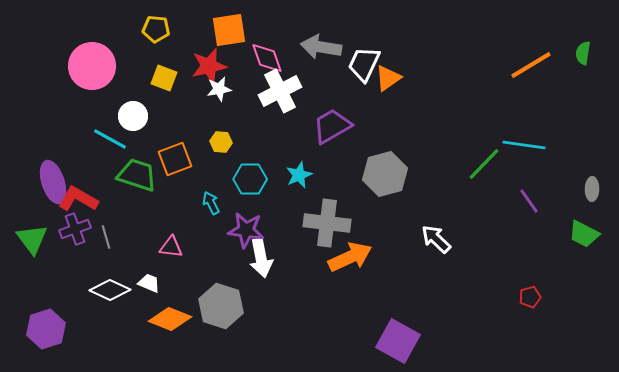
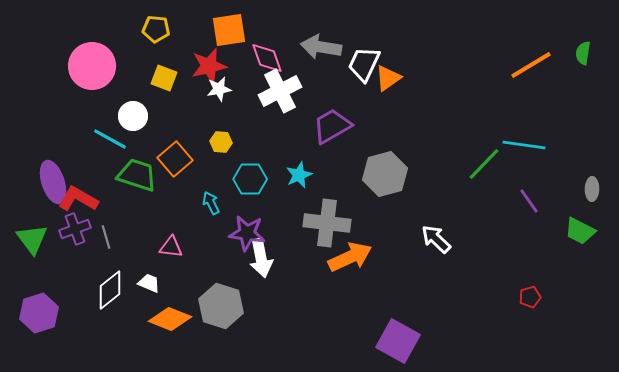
orange square at (175, 159): rotated 20 degrees counterclockwise
purple star at (246, 230): moved 1 px right, 3 px down
green trapezoid at (584, 234): moved 4 px left, 3 px up
white diamond at (110, 290): rotated 63 degrees counterclockwise
purple hexagon at (46, 329): moved 7 px left, 16 px up
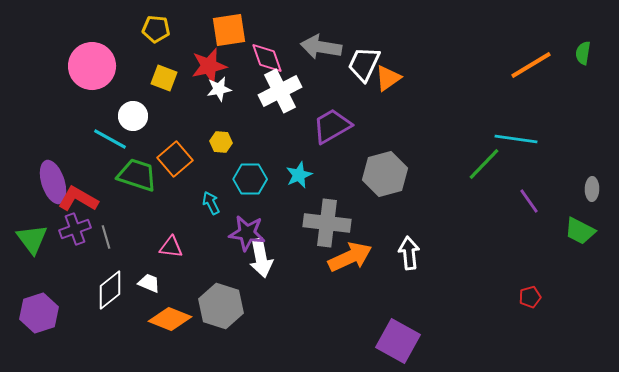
cyan line at (524, 145): moved 8 px left, 6 px up
white arrow at (436, 239): moved 27 px left, 14 px down; rotated 40 degrees clockwise
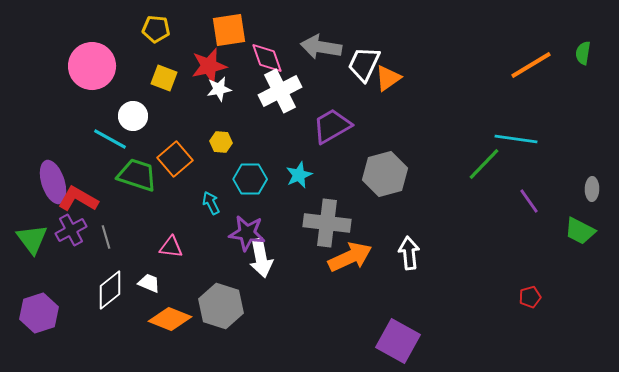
purple cross at (75, 229): moved 4 px left, 1 px down; rotated 8 degrees counterclockwise
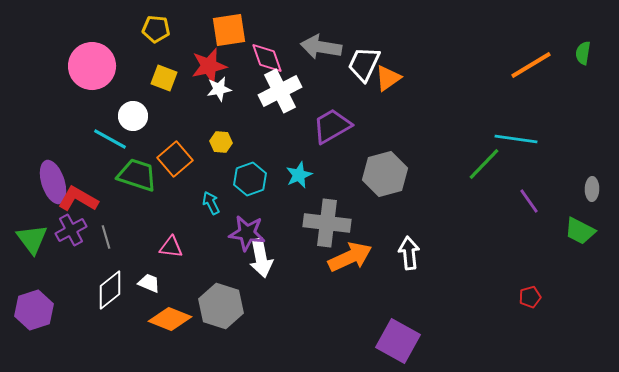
cyan hexagon at (250, 179): rotated 20 degrees counterclockwise
purple hexagon at (39, 313): moved 5 px left, 3 px up
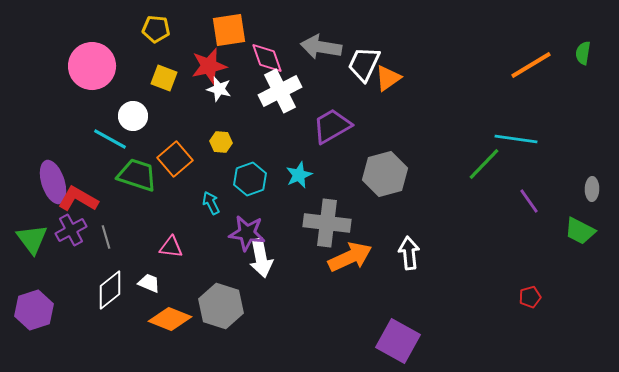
white star at (219, 89): rotated 25 degrees clockwise
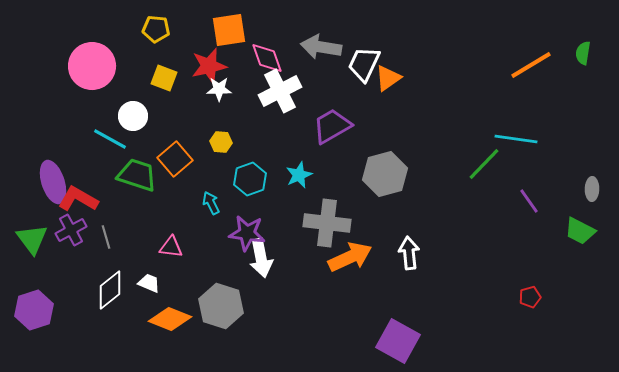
white star at (219, 89): rotated 15 degrees counterclockwise
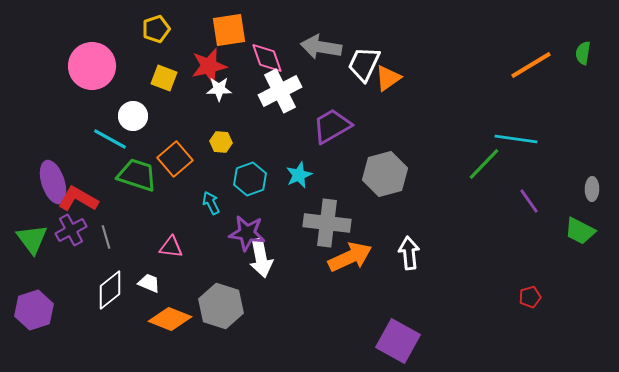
yellow pentagon at (156, 29): rotated 24 degrees counterclockwise
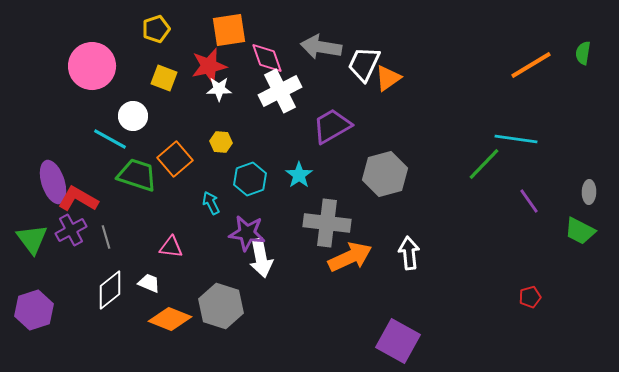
cyan star at (299, 175): rotated 12 degrees counterclockwise
gray ellipse at (592, 189): moved 3 px left, 3 px down
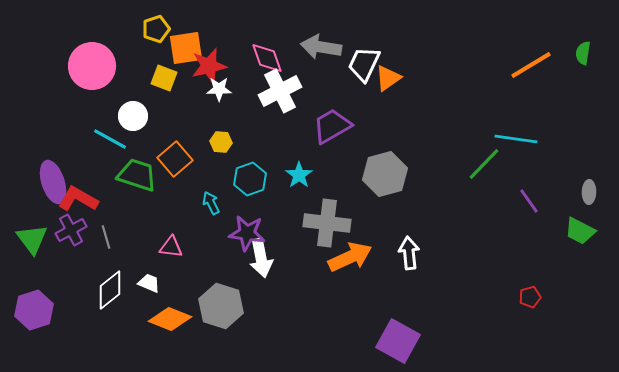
orange square at (229, 30): moved 43 px left, 18 px down
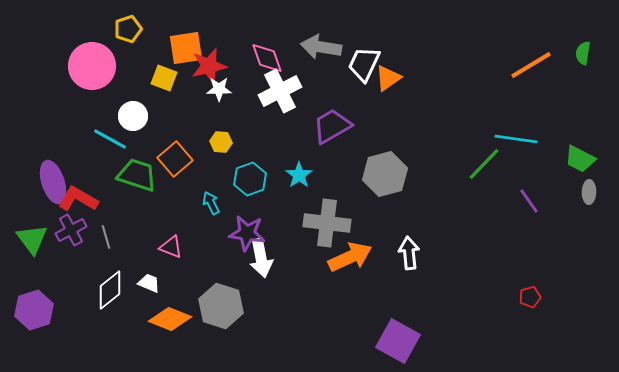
yellow pentagon at (156, 29): moved 28 px left
green trapezoid at (580, 231): moved 72 px up
pink triangle at (171, 247): rotated 15 degrees clockwise
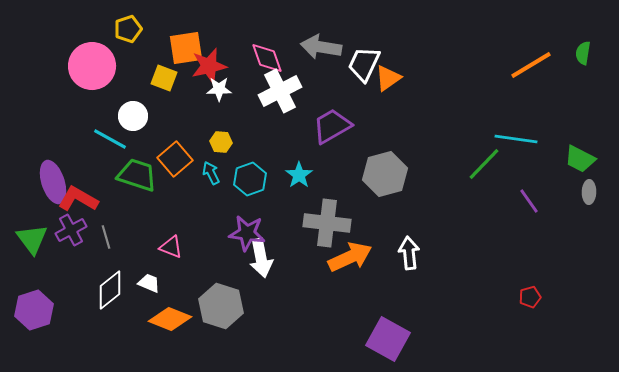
cyan arrow at (211, 203): moved 30 px up
purple square at (398, 341): moved 10 px left, 2 px up
